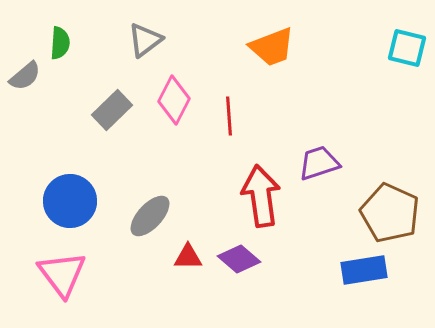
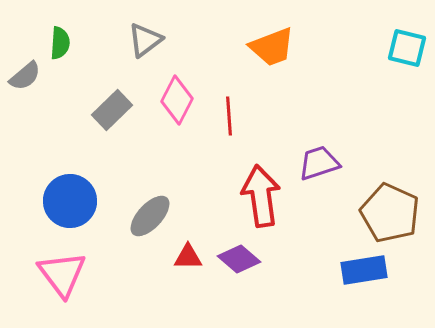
pink diamond: moved 3 px right
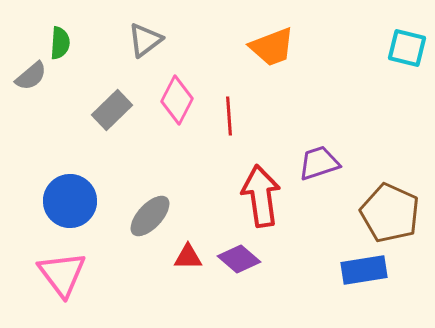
gray semicircle: moved 6 px right
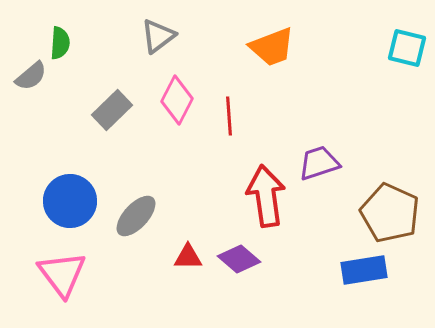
gray triangle: moved 13 px right, 4 px up
red arrow: moved 5 px right
gray ellipse: moved 14 px left
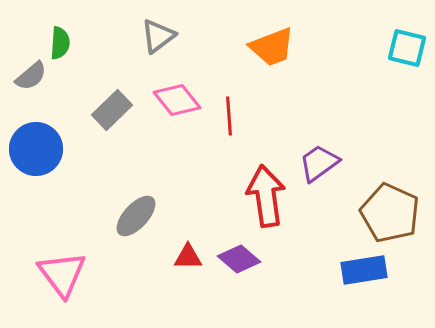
pink diamond: rotated 66 degrees counterclockwise
purple trapezoid: rotated 18 degrees counterclockwise
blue circle: moved 34 px left, 52 px up
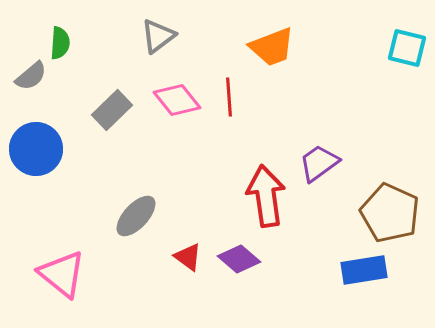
red line: moved 19 px up
red triangle: rotated 36 degrees clockwise
pink triangle: rotated 14 degrees counterclockwise
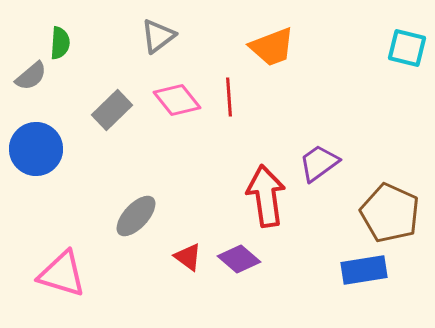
pink triangle: rotated 22 degrees counterclockwise
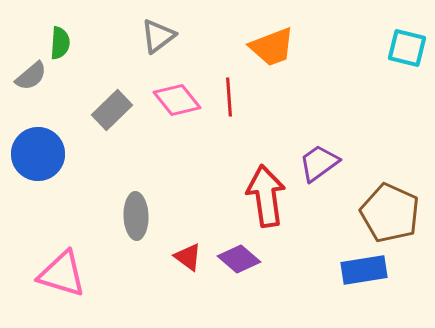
blue circle: moved 2 px right, 5 px down
gray ellipse: rotated 45 degrees counterclockwise
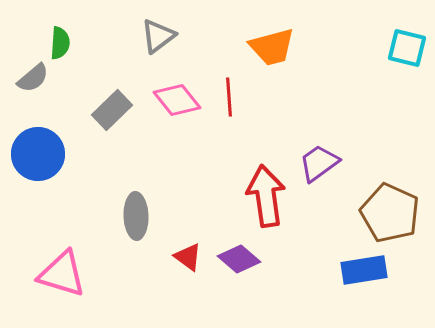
orange trapezoid: rotated 6 degrees clockwise
gray semicircle: moved 2 px right, 2 px down
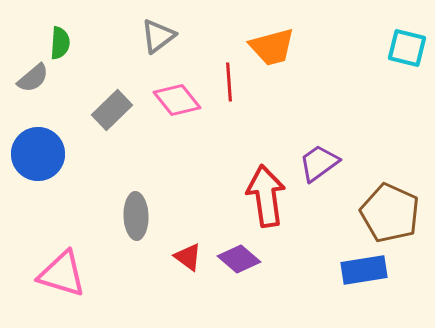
red line: moved 15 px up
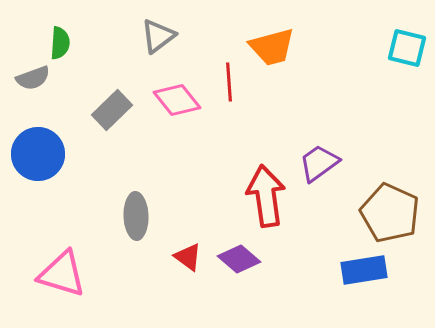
gray semicircle: rotated 20 degrees clockwise
